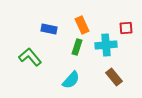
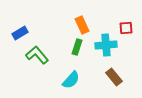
blue rectangle: moved 29 px left, 4 px down; rotated 42 degrees counterclockwise
green L-shape: moved 7 px right, 2 px up
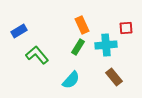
blue rectangle: moved 1 px left, 2 px up
green rectangle: moved 1 px right; rotated 14 degrees clockwise
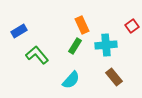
red square: moved 6 px right, 2 px up; rotated 32 degrees counterclockwise
green rectangle: moved 3 px left, 1 px up
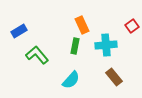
green rectangle: rotated 21 degrees counterclockwise
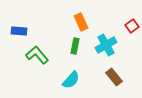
orange rectangle: moved 1 px left, 3 px up
blue rectangle: rotated 35 degrees clockwise
cyan cross: rotated 25 degrees counterclockwise
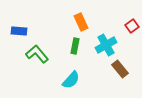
green L-shape: moved 1 px up
brown rectangle: moved 6 px right, 8 px up
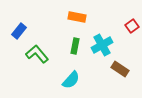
orange rectangle: moved 4 px left, 5 px up; rotated 54 degrees counterclockwise
blue rectangle: rotated 56 degrees counterclockwise
cyan cross: moved 4 px left
brown rectangle: rotated 18 degrees counterclockwise
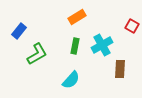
orange rectangle: rotated 42 degrees counterclockwise
red square: rotated 24 degrees counterclockwise
green L-shape: rotated 100 degrees clockwise
brown rectangle: rotated 60 degrees clockwise
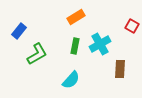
orange rectangle: moved 1 px left
cyan cross: moved 2 px left, 1 px up
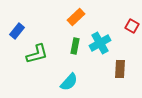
orange rectangle: rotated 12 degrees counterclockwise
blue rectangle: moved 2 px left
cyan cross: moved 1 px up
green L-shape: rotated 15 degrees clockwise
cyan semicircle: moved 2 px left, 2 px down
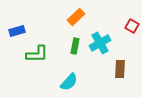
blue rectangle: rotated 35 degrees clockwise
green L-shape: rotated 15 degrees clockwise
